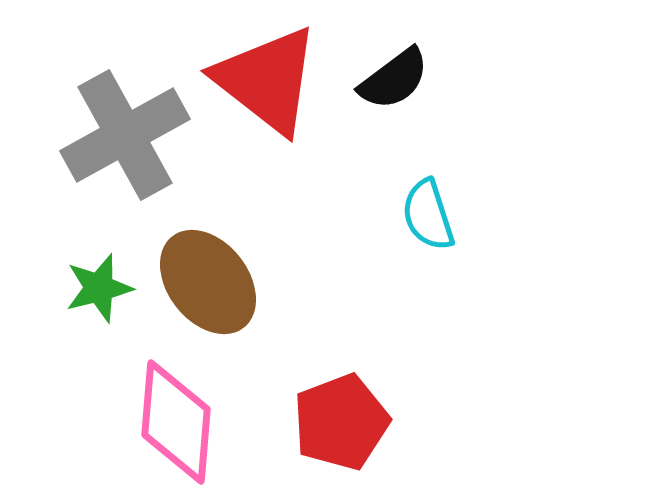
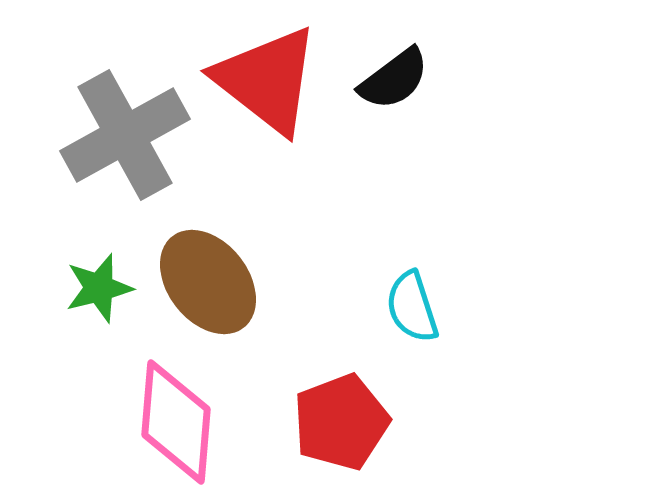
cyan semicircle: moved 16 px left, 92 px down
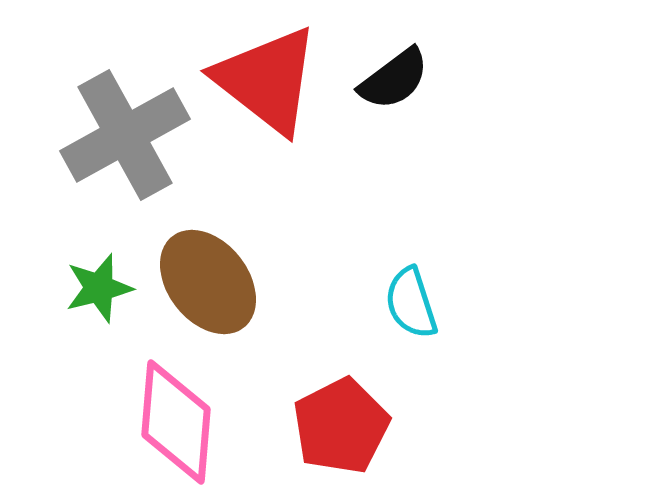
cyan semicircle: moved 1 px left, 4 px up
red pentagon: moved 4 px down; rotated 6 degrees counterclockwise
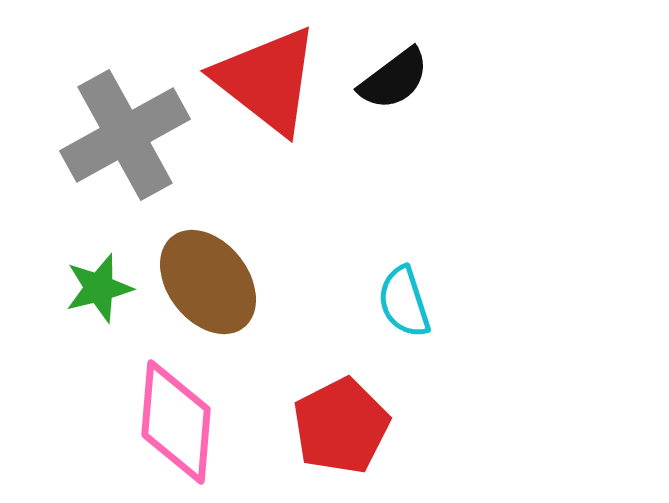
cyan semicircle: moved 7 px left, 1 px up
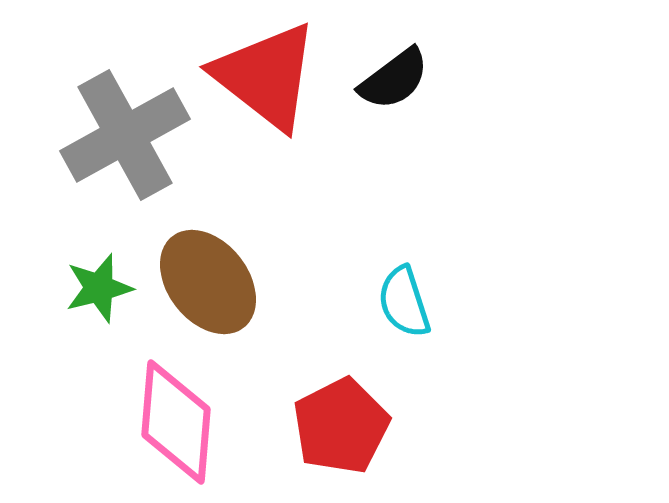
red triangle: moved 1 px left, 4 px up
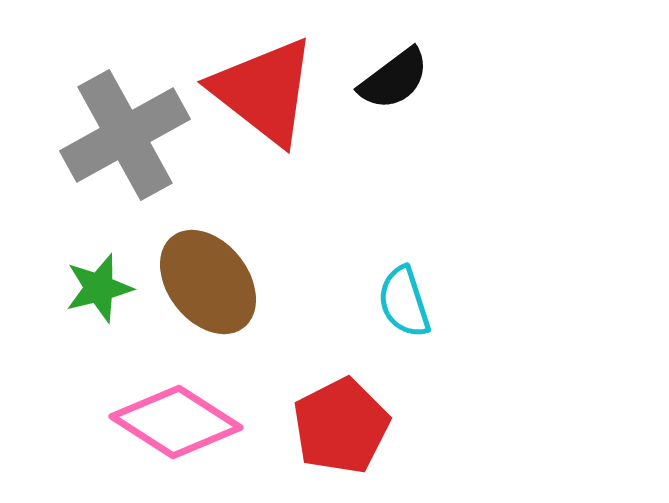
red triangle: moved 2 px left, 15 px down
pink diamond: rotated 62 degrees counterclockwise
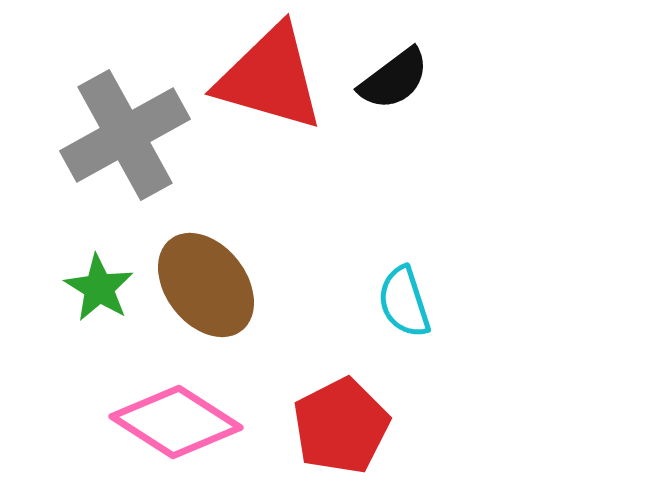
red triangle: moved 6 px right, 13 px up; rotated 22 degrees counterclockwise
brown ellipse: moved 2 px left, 3 px down
green star: rotated 26 degrees counterclockwise
